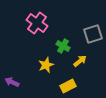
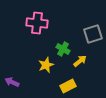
pink cross: rotated 30 degrees counterclockwise
green cross: moved 3 px down
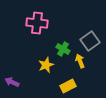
gray square: moved 3 px left, 7 px down; rotated 18 degrees counterclockwise
yellow arrow: rotated 72 degrees counterclockwise
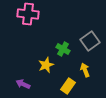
pink cross: moved 9 px left, 9 px up
yellow arrow: moved 5 px right, 9 px down
purple arrow: moved 11 px right, 2 px down
yellow rectangle: rotated 28 degrees counterclockwise
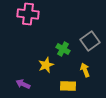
yellow rectangle: rotated 56 degrees clockwise
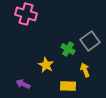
pink cross: moved 2 px left; rotated 10 degrees clockwise
green cross: moved 5 px right
yellow star: rotated 21 degrees counterclockwise
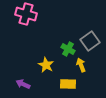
yellow arrow: moved 4 px left, 5 px up
yellow rectangle: moved 2 px up
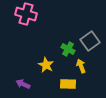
yellow arrow: moved 1 px down
